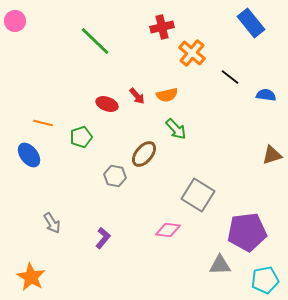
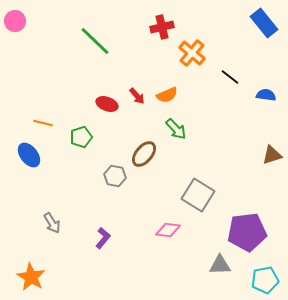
blue rectangle: moved 13 px right
orange semicircle: rotated 10 degrees counterclockwise
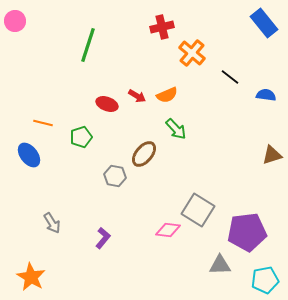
green line: moved 7 px left, 4 px down; rotated 64 degrees clockwise
red arrow: rotated 18 degrees counterclockwise
gray square: moved 15 px down
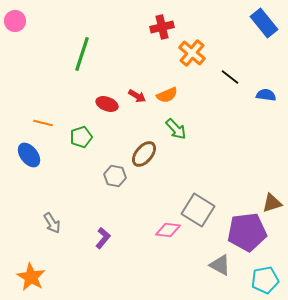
green line: moved 6 px left, 9 px down
brown triangle: moved 48 px down
gray triangle: rotated 30 degrees clockwise
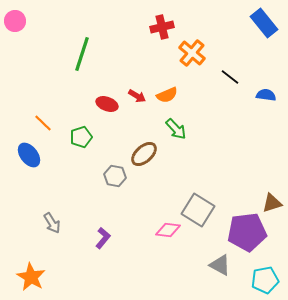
orange line: rotated 30 degrees clockwise
brown ellipse: rotated 8 degrees clockwise
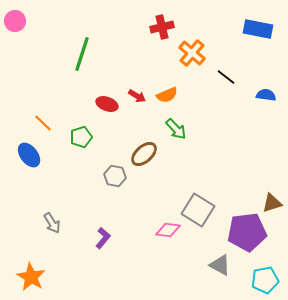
blue rectangle: moved 6 px left, 6 px down; rotated 40 degrees counterclockwise
black line: moved 4 px left
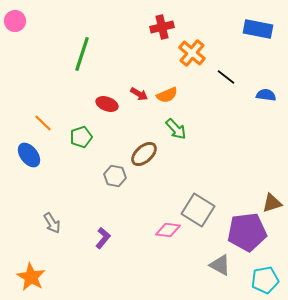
red arrow: moved 2 px right, 2 px up
